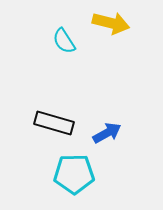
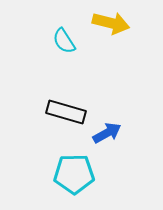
black rectangle: moved 12 px right, 11 px up
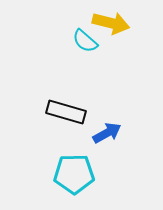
cyan semicircle: moved 21 px right; rotated 16 degrees counterclockwise
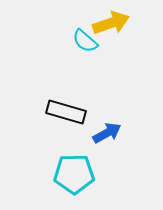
yellow arrow: rotated 33 degrees counterclockwise
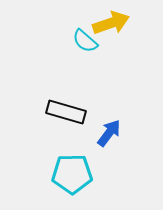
blue arrow: moved 2 px right; rotated 24 degrees counterclockwise
cyan pentagon: moved 2 px left
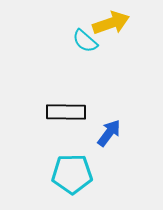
black rectangle: rotated 15 degrees counterclockwise
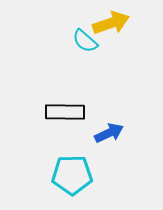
black rectangle: moved 1 px left
blue arrow: rotated 28 degrees clockwise
cyan pentagon: moved 1 px down
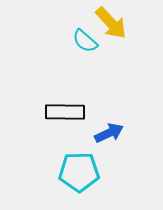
yellow arrow: rotated 66 degrees clockwise
cyan pentagon: moved 7 px right, 3 px up
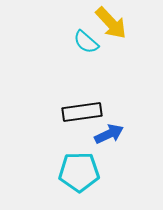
cyan semicircle: moved 1 px right, 1 px down
black rectangle: moved 17 px right; rotated 9 degrees counterclockwise
blue arrow: moved 1 px down
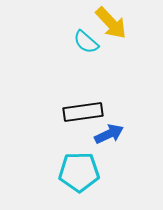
black rectangle: moved 1 px right
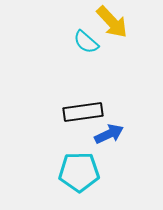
yellow arrow: moved 1 px right, 1 px up
